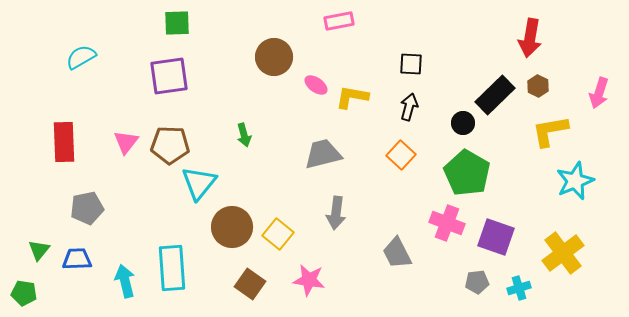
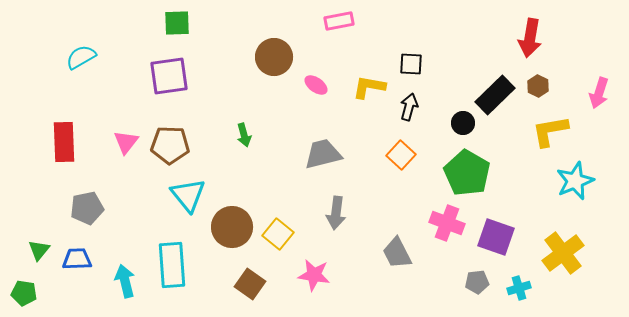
yellow L-shape at (352, 97): moved 17 px right, 10 px up
cyan triangle at (199, 183): moved 11 px left, 12 px down; rotated 18 degrees counterclockwise
cyan rectangle at (172, 268): moved 3 px up
pink star at (309, 280): moved 5 px right, 5 px up
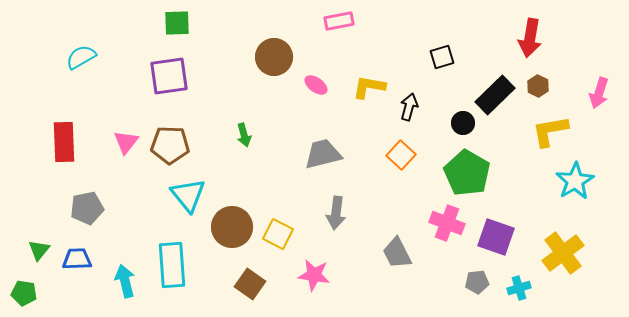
black square at (411, 64): moved 31 px right, 7 px up; rotated 20 degrees counterclockwise
cyan star at (575, 181): rotated 9 degrees counterclockwise
yellow square at (278, 234): rotated 12 degrees counterclockwise
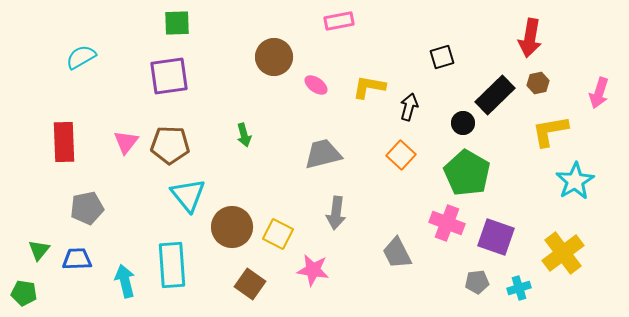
brown hexagon at (538, 86): moved 3 px up; rotated 20 degrees clockwise
pink star at (314, 275): moved 1 px left, 5 px up
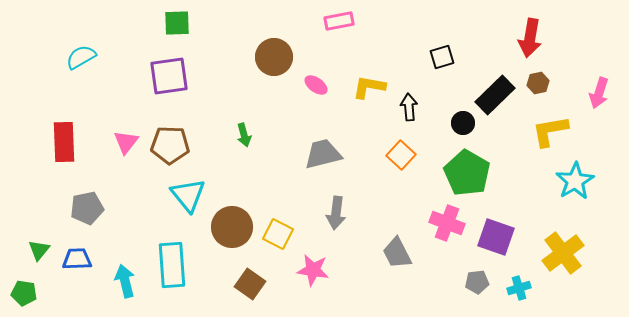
black arrow at (409, 107): rotated 20 degrees counterclockwise
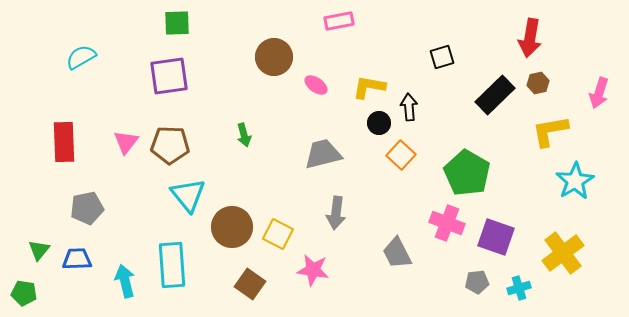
black circle at (463, 123): moved 84 px left
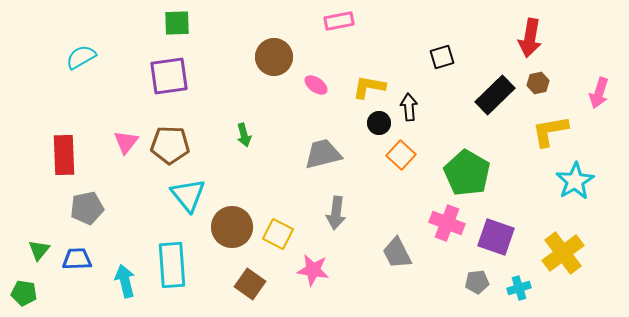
red rectangle at (64, 142): moved 13 px down
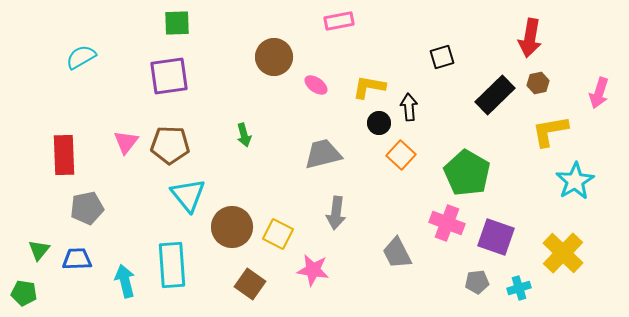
yellow cross at (563, 253): rotated 9 degrees counterclockwise
